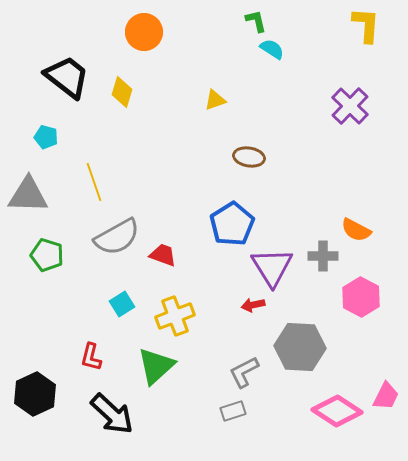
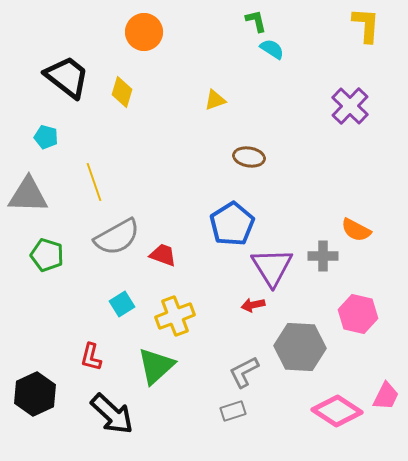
pink hexagon: moved 3 px left, 17 px down; rotated 15 degrees counterclockwise
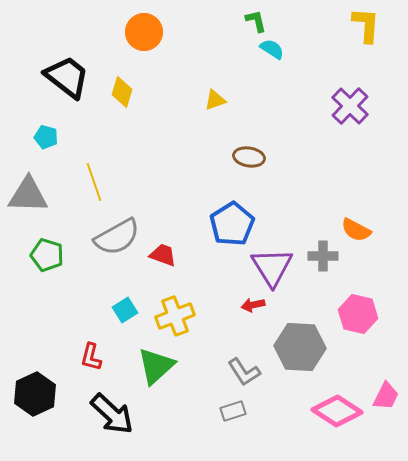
cyan square: moved 3 px right, 6 px down
gray L-shape: rotated 96 degrees counterclockwise
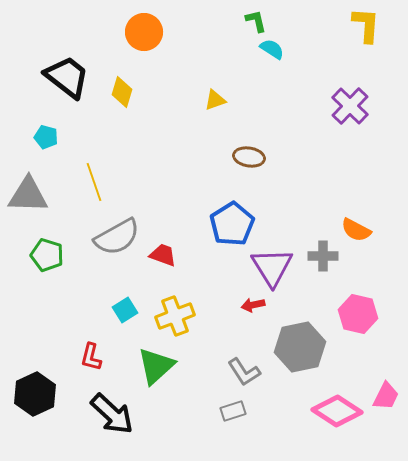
gray hexagon: rotated 15 degrees counterclockwise
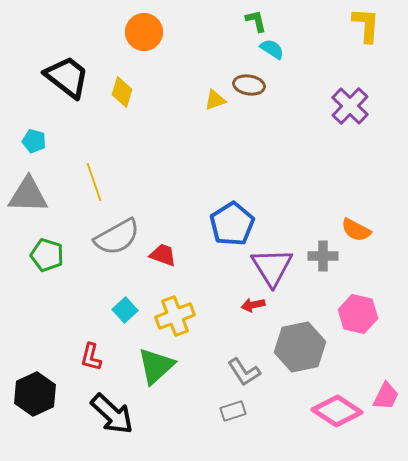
cyan pentagon: moved 12 px left, 4 px down
brown ellipse: moved 72 px up
cyan square: rotated 10 degrees counterclockwise
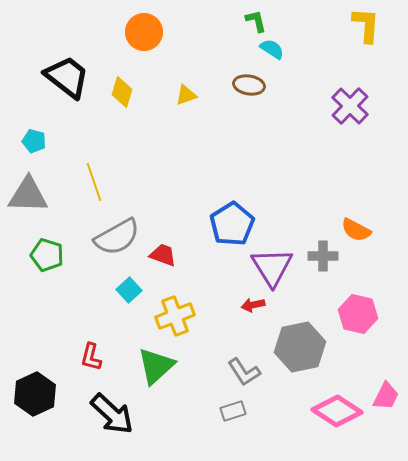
yellow triangle: moved 29 px left, 5 px up
cyan square: moved 4 px right, 20 px up
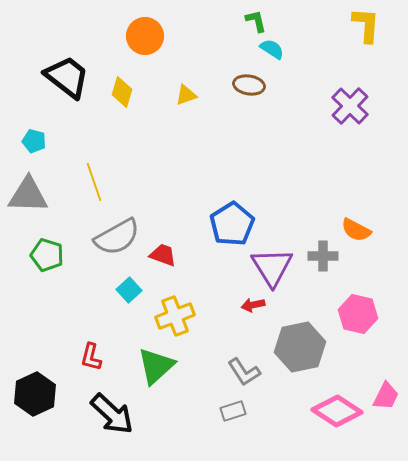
orange circle: moved 1 px right, 4 px down
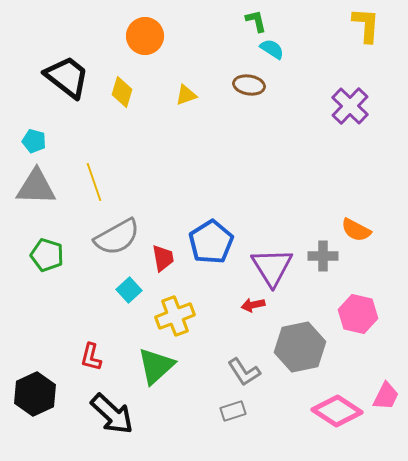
gray triangle: moved 8 px right, 8 px up
blue pentagon: moved 21 px left, 18 px down
red trapezoid: moved 3 px down; rotated 60 degrees clockwise
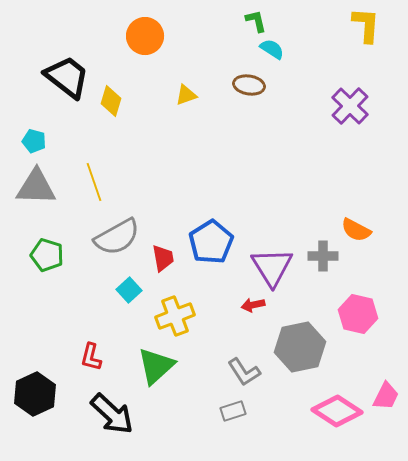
yellow diamond: moved 11 px left, 9 px down
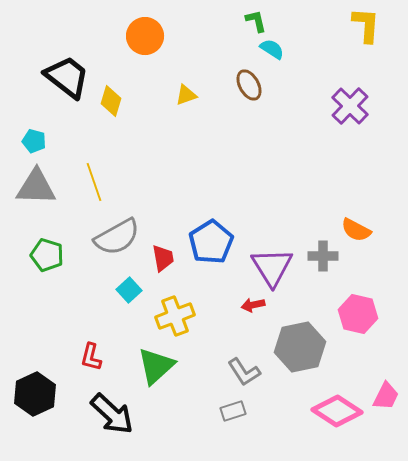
brown ellipse: rotated 52 degrees clockwise
